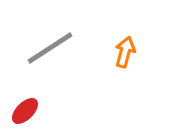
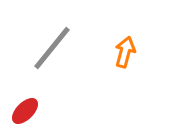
gray line: moved 2 px right; rotated 18 degrees counterclockwise
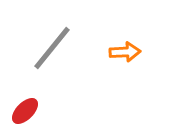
orange arrow: rotated 72 degrees clockwise
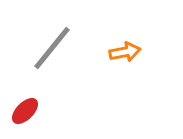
orange arrow: rotated 8 degrees counterclockwise
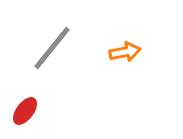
red ellipse: rotated 8 degrees counterclockwise
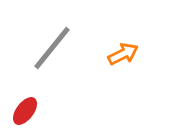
orange arrow: moved 2 px left, 2 px down; rotated 16 degrees counterclockwise
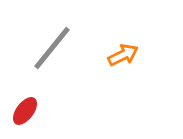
orange arrow: moved 1 px down
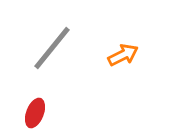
red ellipse: moved 10 px right, 2 px down; rotated 16 degrees counterclockwise
